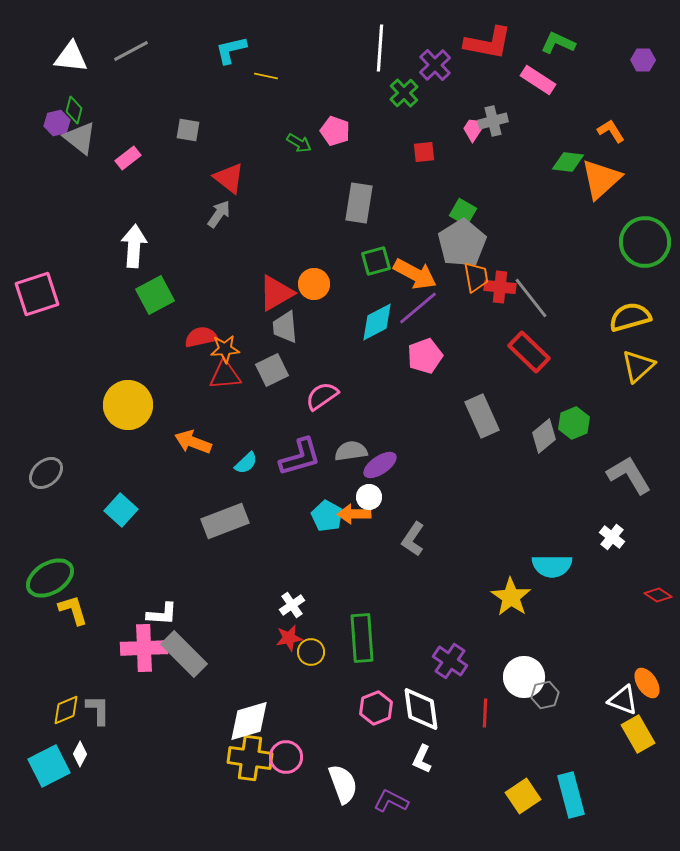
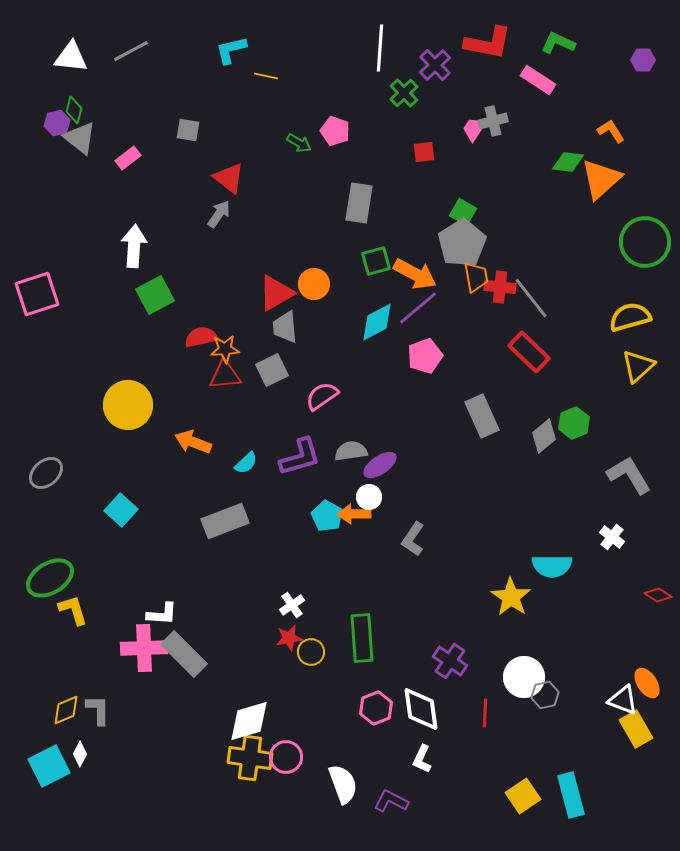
yellow rectangle at (638, 734): moved 2 px left, 5 px up
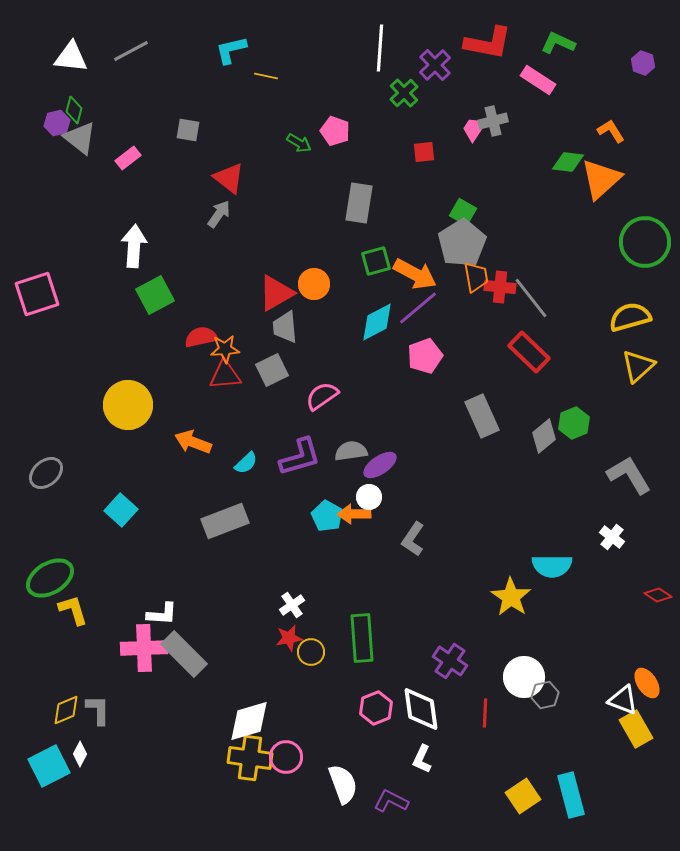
purple hexagon at (643, 60): moved 3 px down; rotated 20 degrees clockwise
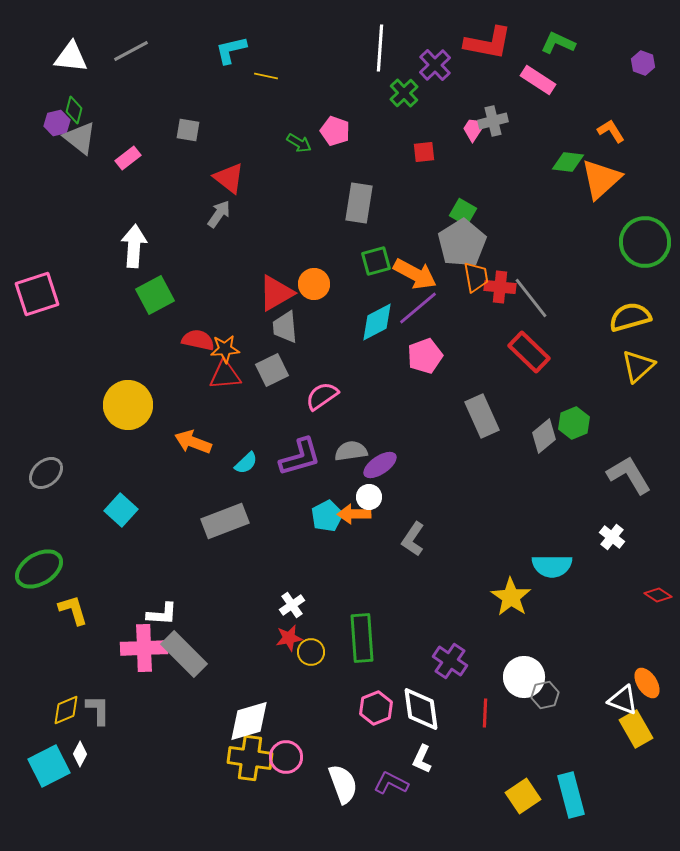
red semicircle at (201, 337): moved 3 px left, 3 px down; rotated 24 degrees clockwise
cyan pentagon at (327, 516): rotated 16 degrees clockwise
green ellipse at (50, 578): moved 11 px left, 9 px up
purple L-shape at (391, 801): moved 18 px up
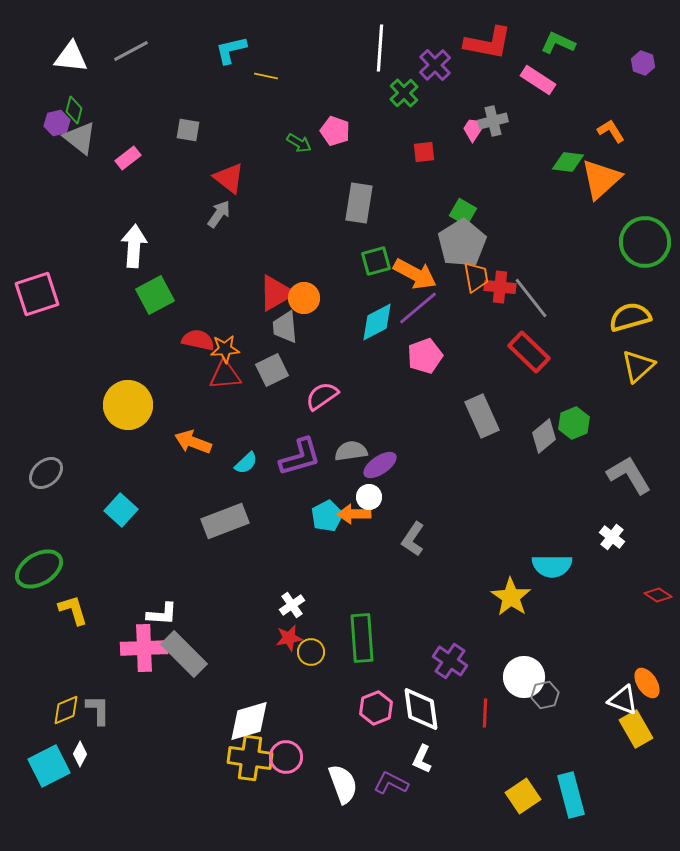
orange circle at (314, 284): moved 10 px left, 14 px down
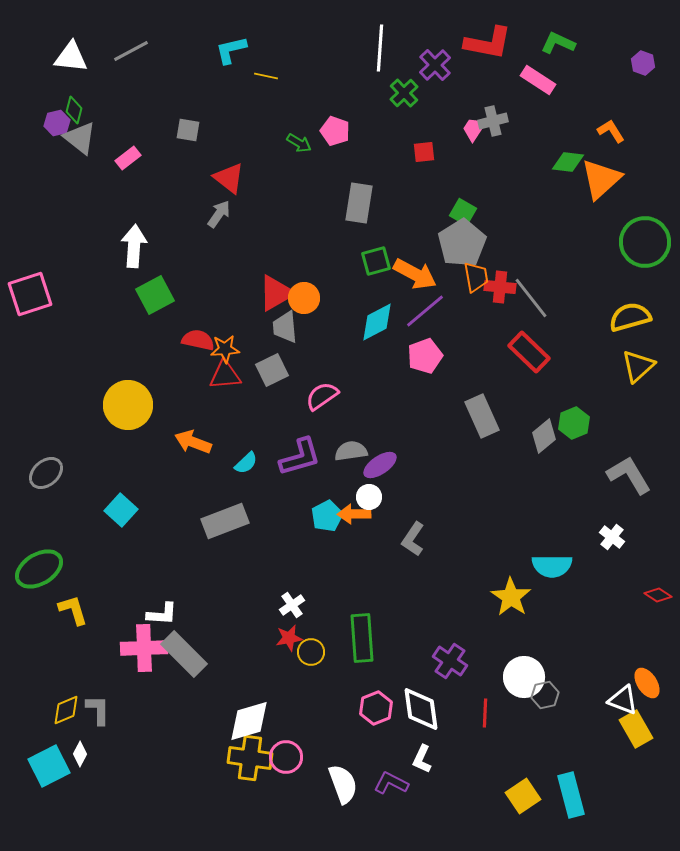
pink square at (37, 294): moved 7 px left
purple line at (418, 308): moved 7 px right, 3 px down
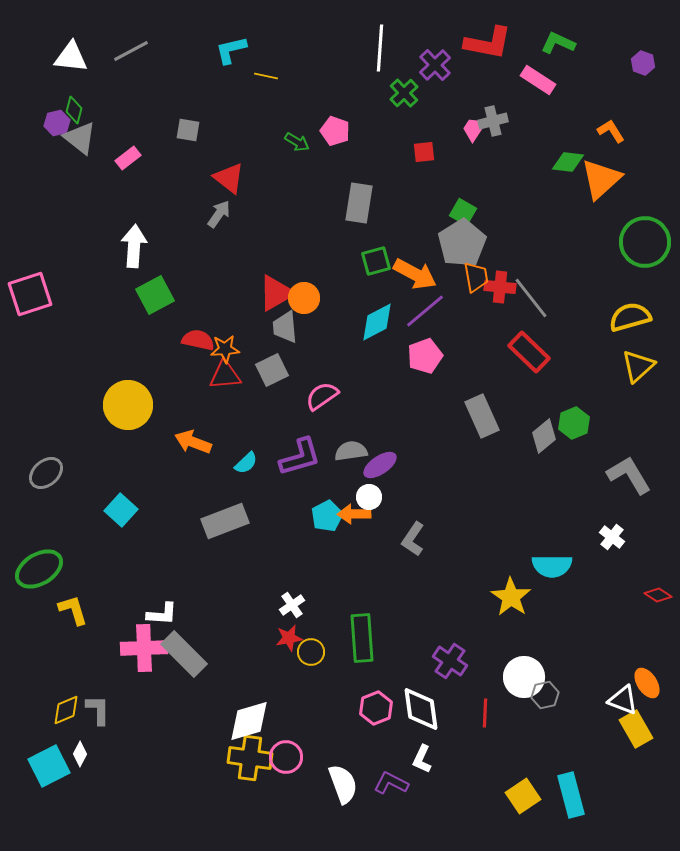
green arrow at (299, 143): moved 2 px left, 1 px up
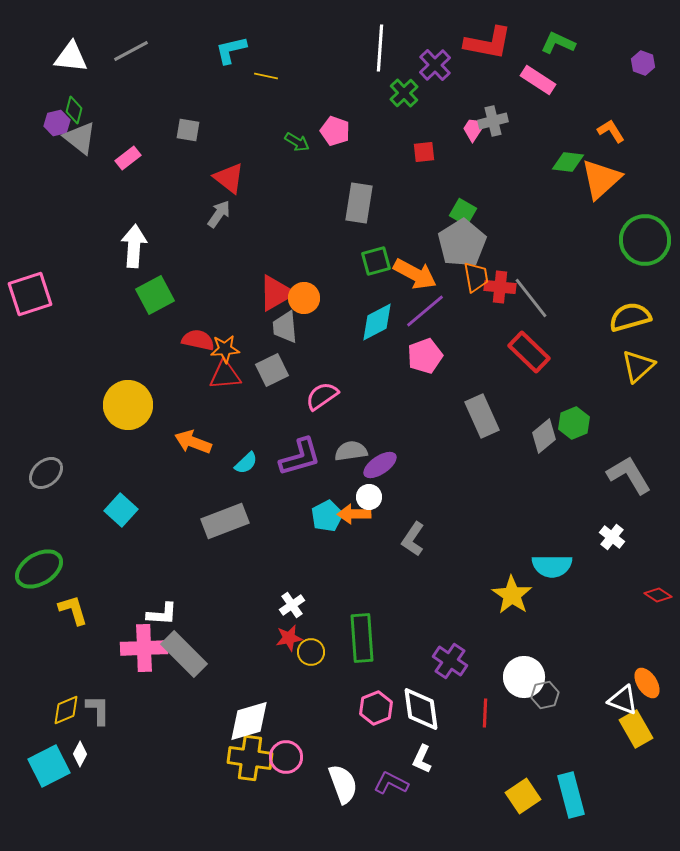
green circle at (645, 242): moved 2 px up
yellow star at (511, 597): moved 1 px right, 2 px up
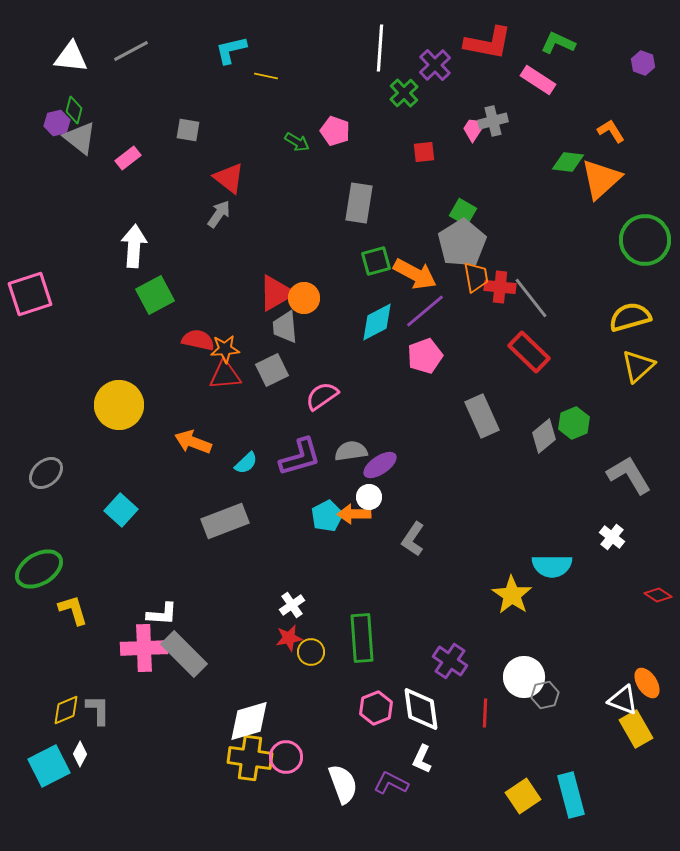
yellow circle at (128, 405): moved 9 px left
